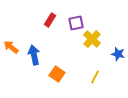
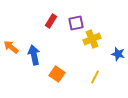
red rectangle: moved 1 px right, 1 px down
yellow cross: rotated 24 degrees clockwise
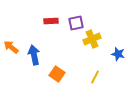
red rectangle: rotated 56 degrees clockwise
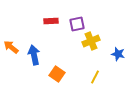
purple square: moved 1 px right, 1 px down
yellow cross: moved 1 px left, 2 px down
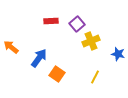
purple square: rotated 28 degrees counterclockwise
blue arrow: moved 5 px right, 3 px down; rotated 48 degrees clockwise
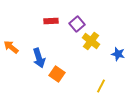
yellow cross: rotated 30 degrees counterclockwise
blue arrow: rotated 126 degrees clockwise
yellow line: moved 6 px right, 9 px down
